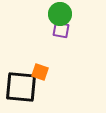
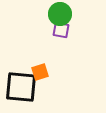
orange square: rotated 36 degrees counterclockwise
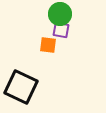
orange square: moved 8 px right, 27 px up; rotated 24 degrees clockwise
black square: rotated 20 degrees clockwise
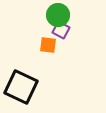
green circle: moved 2 px left, 1 px down
purple square: rotated 18 degrees clockwise
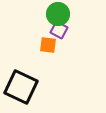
green circle: moved 1 px up
purple square: moved 2 px left
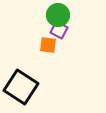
green circle: moved 1 px down
black square: rotated 8 degrees clockwise
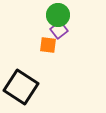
purple square: rotated 24 degrees clockwise
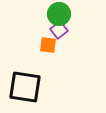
green circle: moved 1 px right, 1 px up
black square: moved 4 px right; rotated 24 degrees counterclockwise
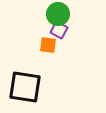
green circle: moved 1 px left
purple square: rotated 24 degrees counterclockwise
